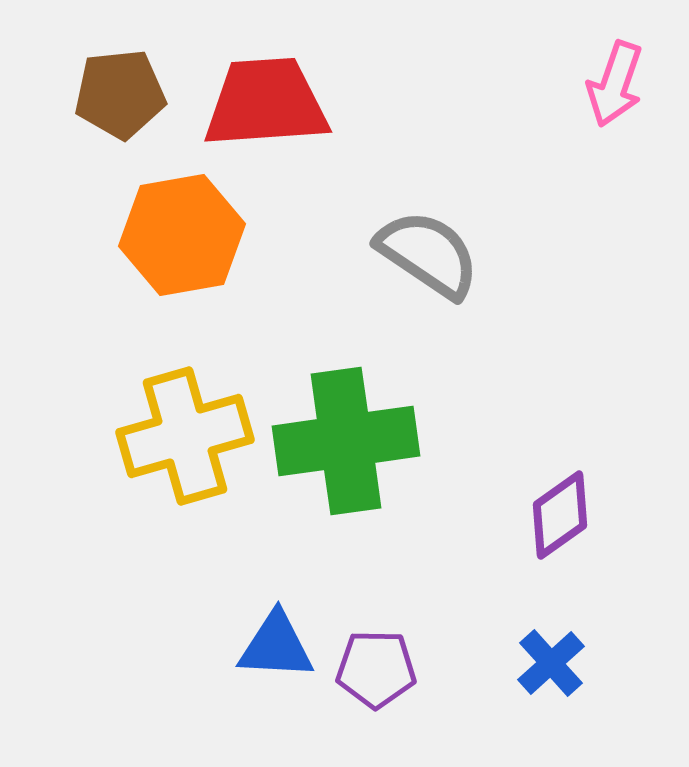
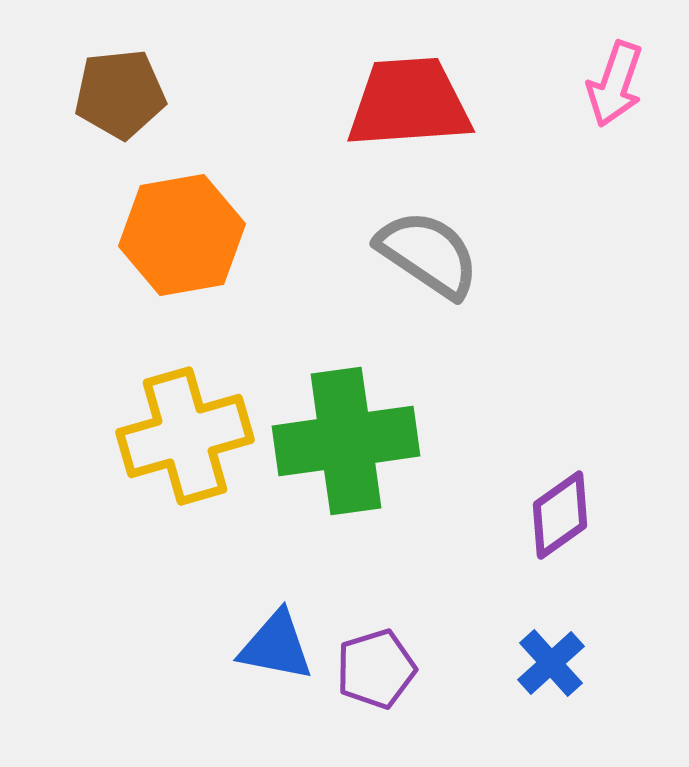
red trapezoid: moved 143 px right
blue triangle: rotated 8 degrees clockwise
purple pentagon: rotated 18 degrees counterclockwise
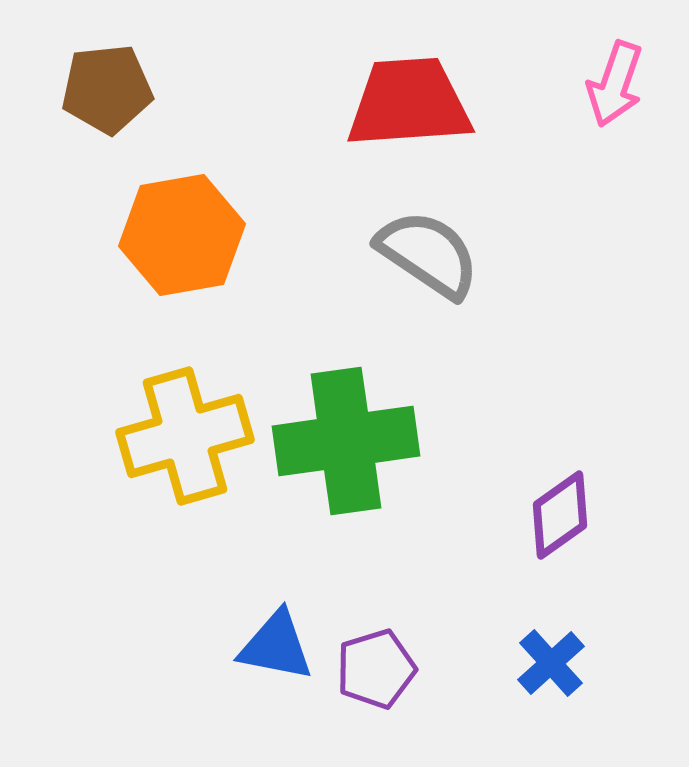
brown pentagon: moved 13 px left, 5 px up
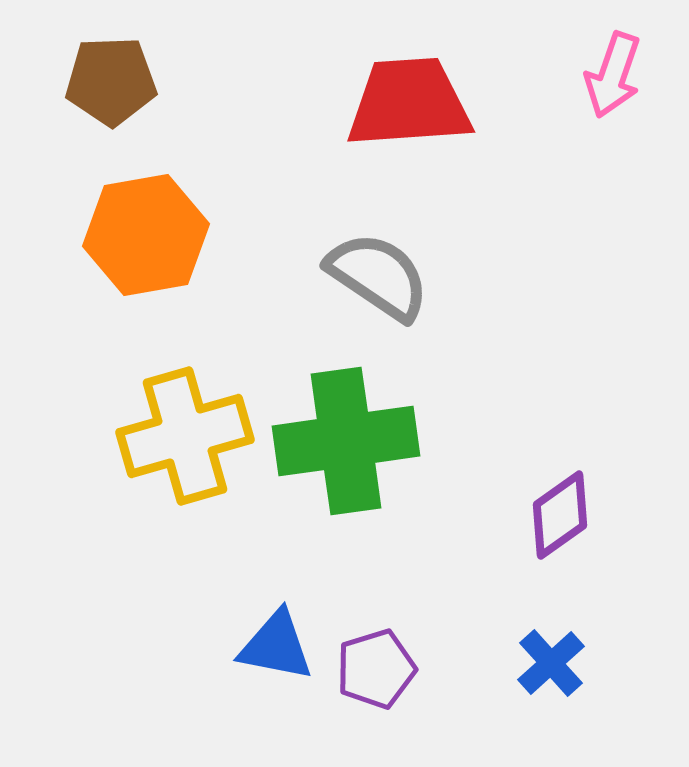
pink arrow: moved 2 px left, 9 px up
brown pentagon: moved 4 px right, 8 px up; rotated 4 degrees clockwise
orange hexagon: moved 36 px left
gray semicircle: moved 50 px left, 22 px down
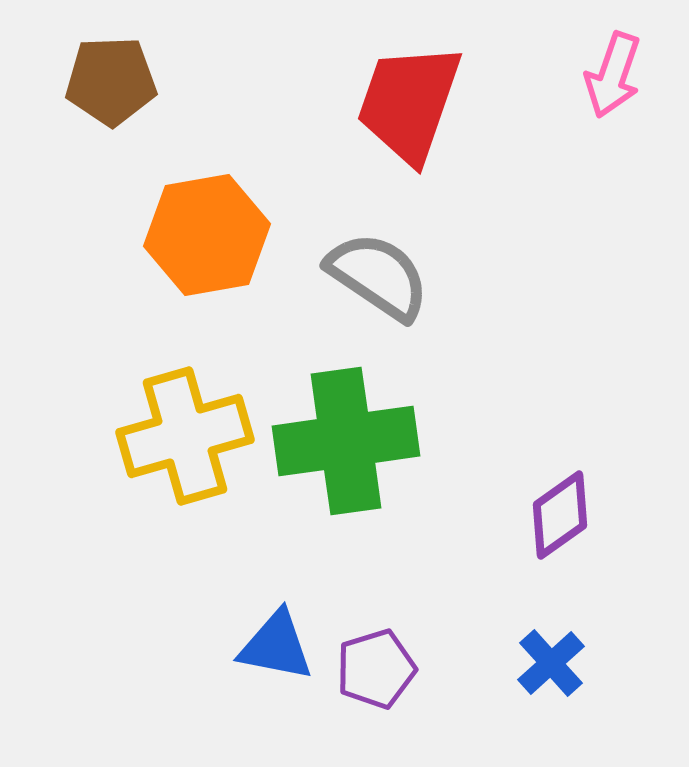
red trapezoid: rotated 67 degrees counterclockwise
orange hexagon: moved 61 px right
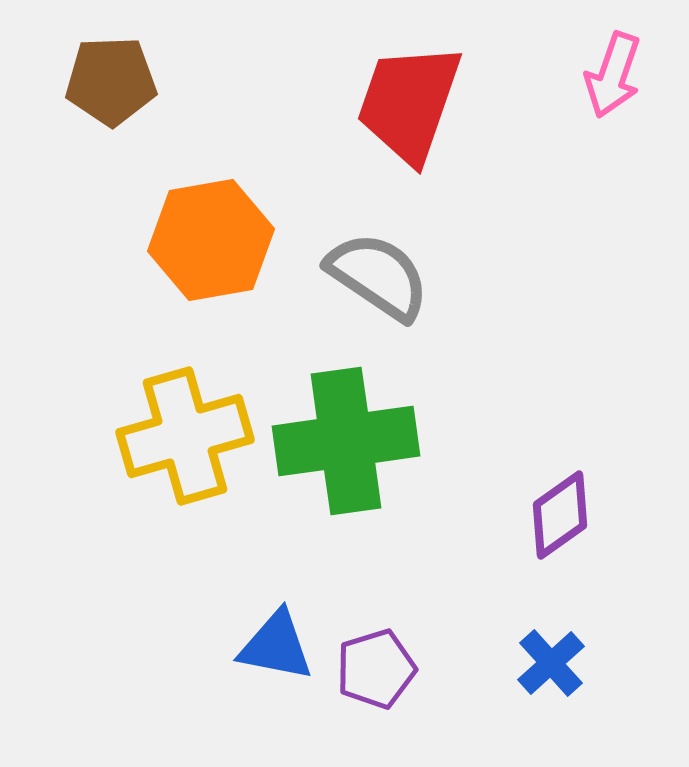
orange hexagon: moved 4 px right, 5 px down
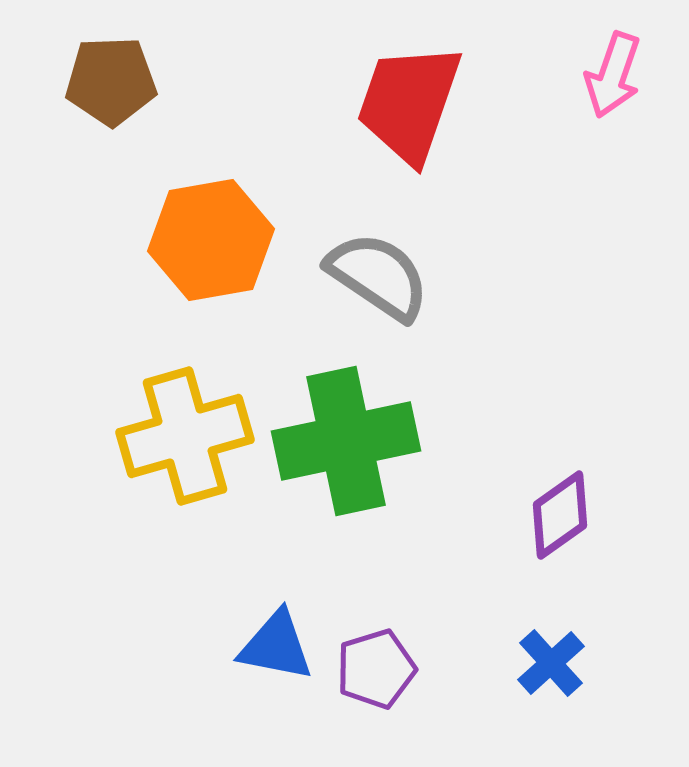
green cross: rotated 4 degrees counterclockwise
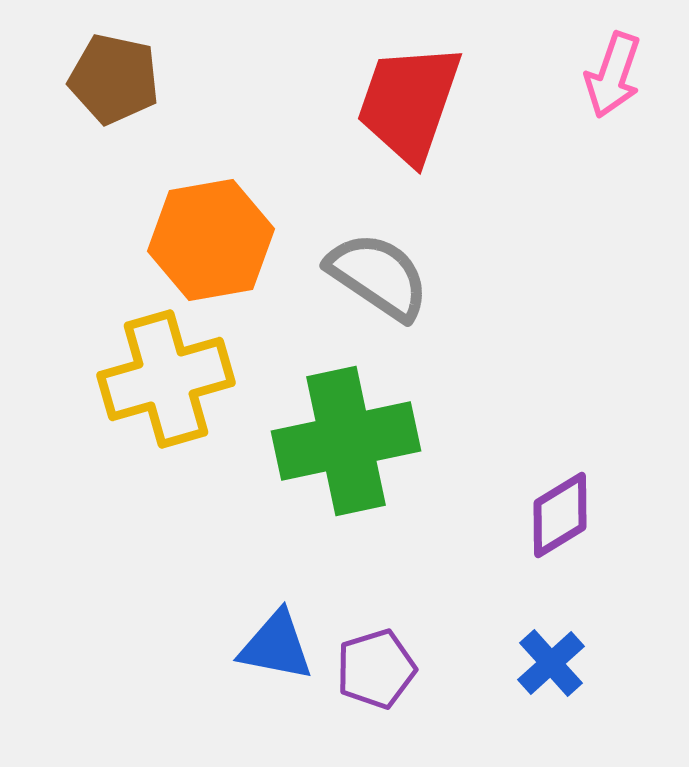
brown pentagon: moved 3 px right, 2 px up; rotated 14 degrees clockwise
yellow cross: moved 19 px left, 57 px up
purple diamond: rotated 4 degrees clockwise
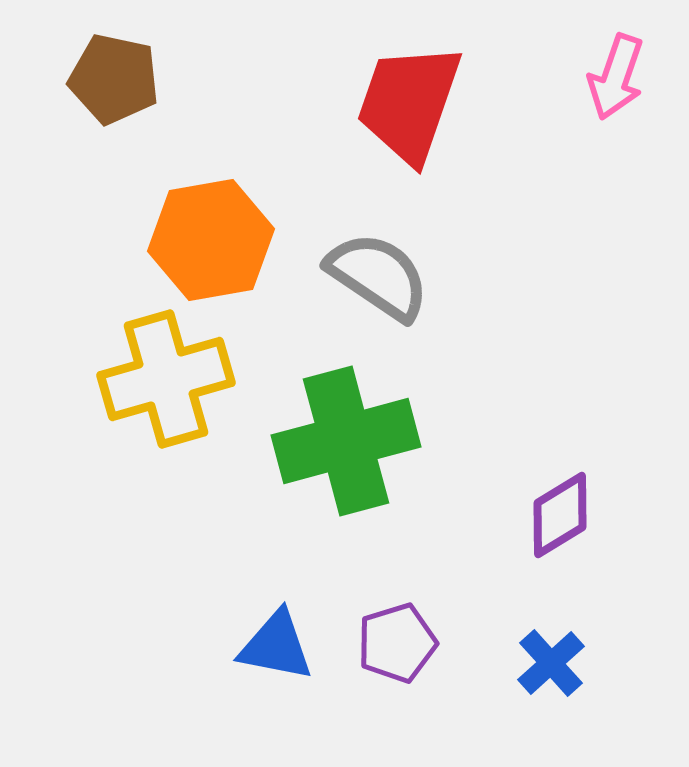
pink arrow: moved 3 px right, 2 px down
green cross: rotated 3 degrees counterclockwise
purple pentagon: moved 21 px right, 26 px up
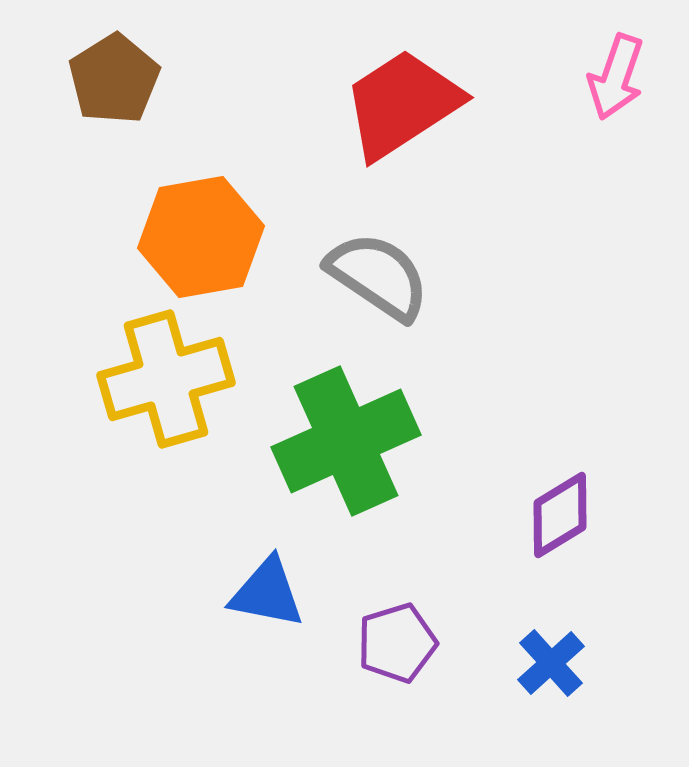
brown pentagon: rotated 28 degrees clockwise
red trapezoid: moved 7 px left, 1 px down; rotated 38 degrees clockwise
orange hexagon: moved 10 px left, 3 px up
green cross: rotated 9 degrees counterclockwise
blue triangle: moved 9 px left, 53 px up
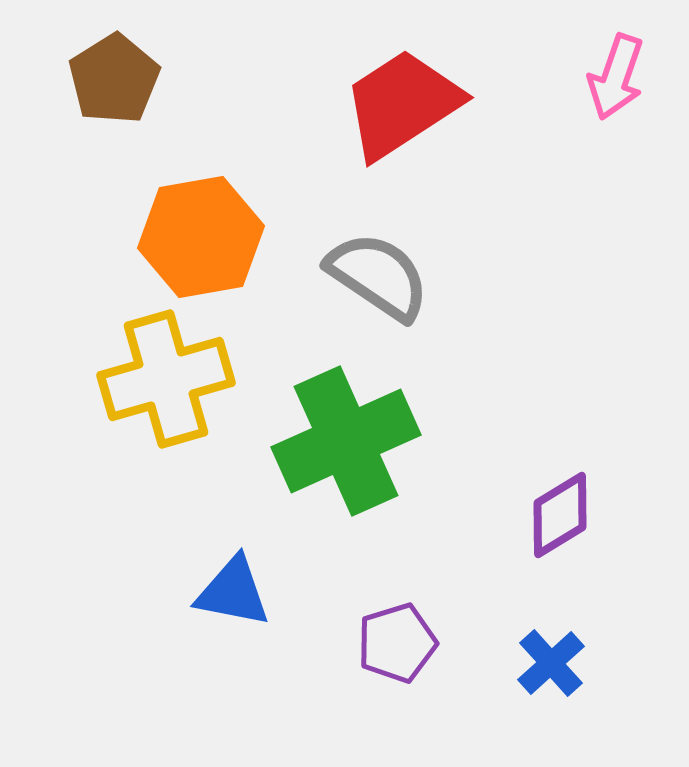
blue triangle: moved 34 px left, 1 px up
